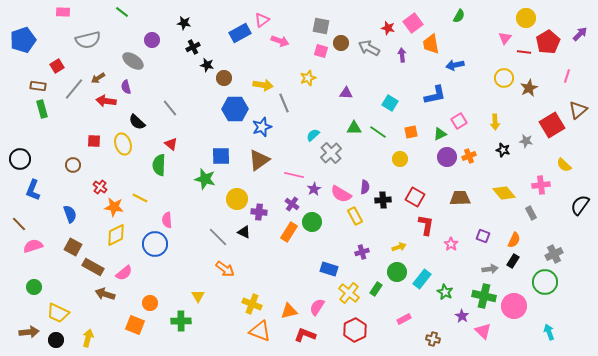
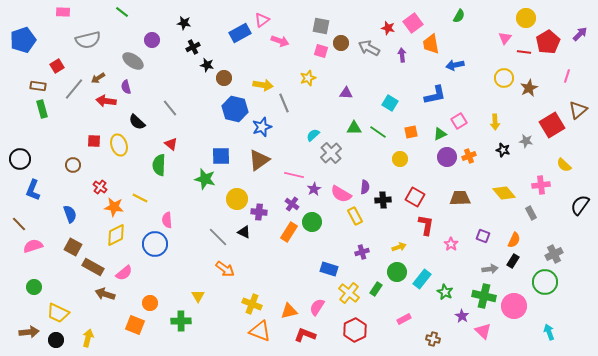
blue hexagon at (235, 109): rotated 15 degrees clockwise
yellow ellipse at (123, 144): moved 4 px left, 1 px down
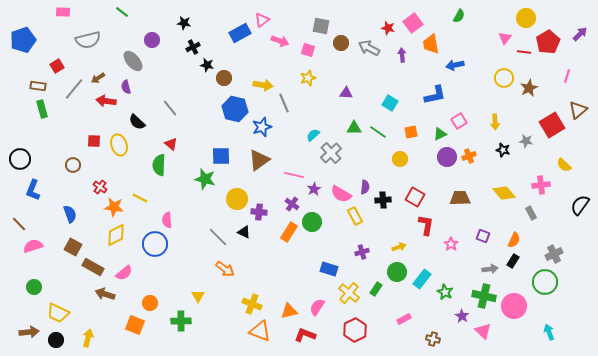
pink square at (321, 51): moved 13 px left, 1 px up
gray ellipse at (133, 61): rotated 15 degrees clockwise
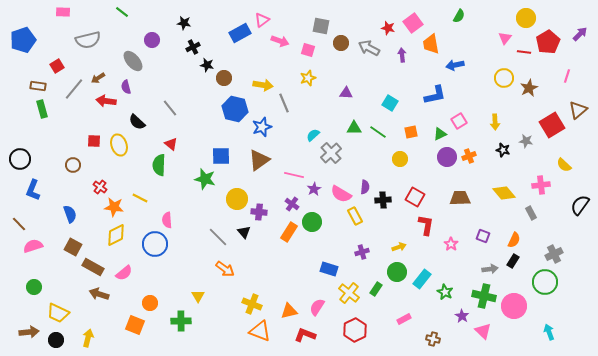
black triangle at (244, 232): rotated 24 degrees clockwise
brown arrow at (105, 294): moved 6 px left
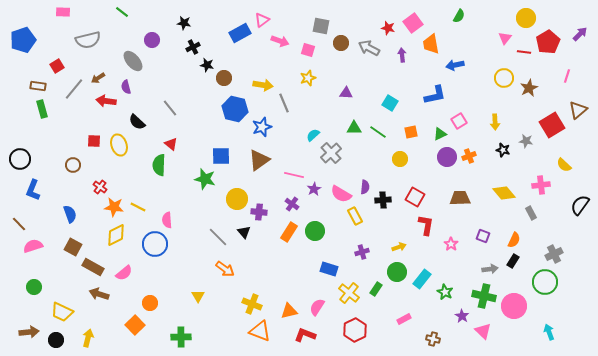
yellow line at (140, 198): moved 2 px left, 9 px down
green circle at (312, 222): moved 3 px right, 9 px down
yellow trapezoid at (58, 313): moved 4 px right, 1 px up
green cross at (181, 321): moved 16 px down
orange square at (135, 325): rotated 24 degrees clockwise
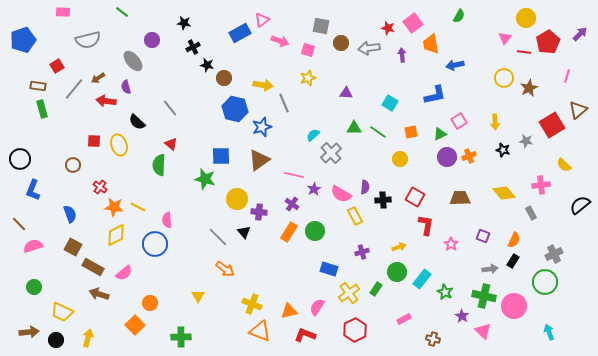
gray arrow at (369, 48): rotated 35 degrees counterclockwise
black semicircle at (580, 205): rotated 15 degrees clockwise
yellow cross at (349, 293): rotated 15 degrees clockwise
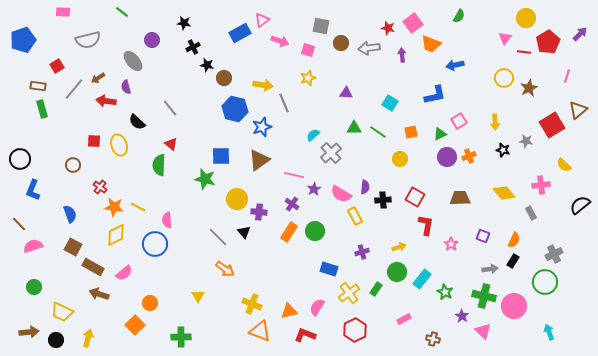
orange trapezoid at (431, 44): rotated 60 degrees counterclockwise
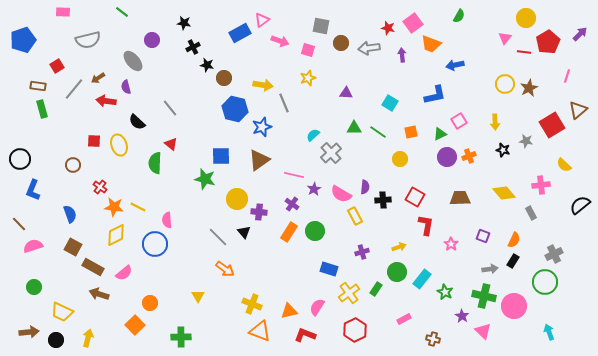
yellow circle at (504, 78): moved 1 px right, 6 px down
green semicircle at (159, 165): moved 4 px left, 2 px up
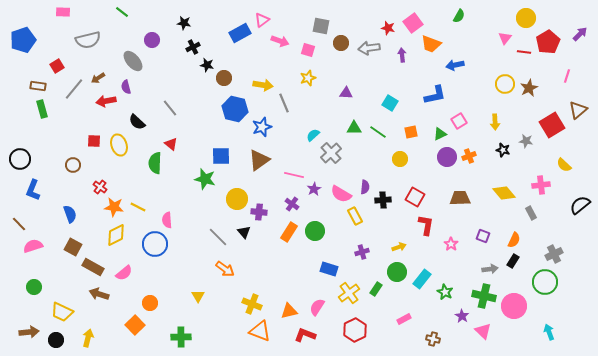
red arrow at (106, 101): rotated 18 degrees counterclockwise
